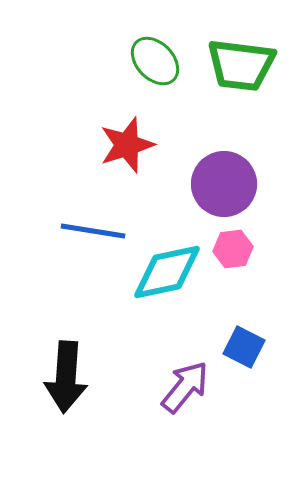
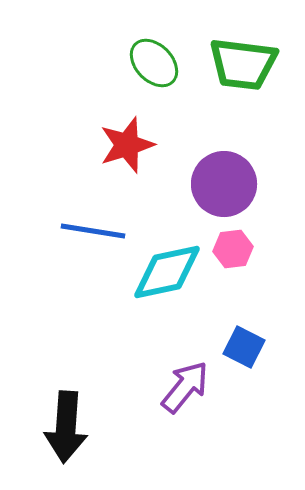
green ellipse: moved 1 px left, 2 px down
green trapezoid: moved 2 px right, 1 px up
black arrow: moved 50 px down
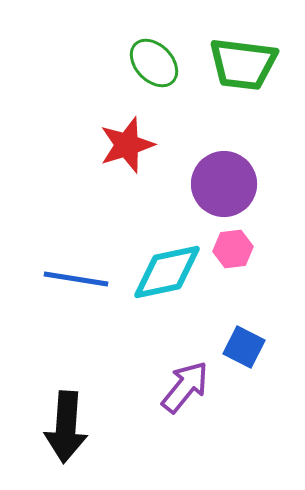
blue line: moved 17 px left, 48 px down
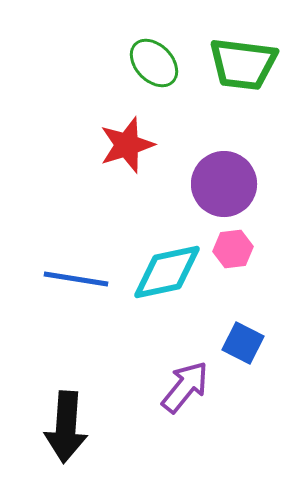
blue square: moved 1 px left, 4 px up
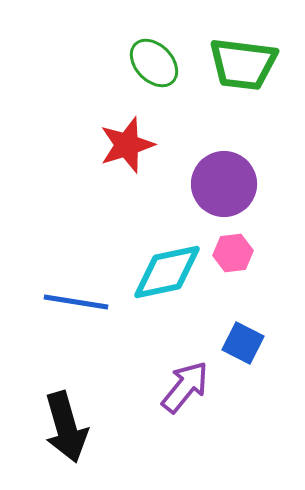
pink hexagon: moved 4 px down
blue line: moved 23 px down
black arrow: rotated 20 degrees counterclockwise
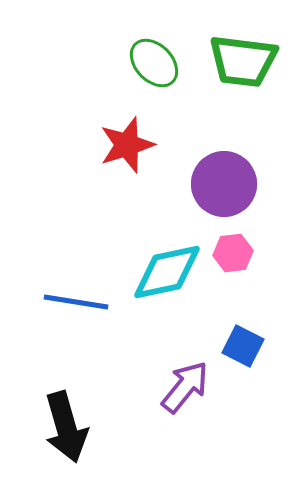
green trapezoid: moved 3 px up
blue square: moved 3 px down
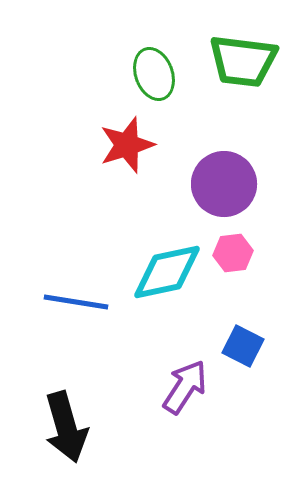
green ellipse: moved 11 px down; rotated 24 degrees clockwise
purple arrow: rotated 6 degrees counterclockwise
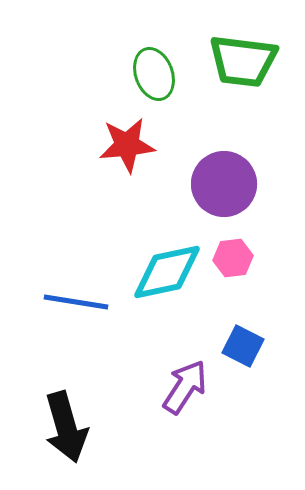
red star: rotated 12 degrees clockwise
pink hexagon: moved 5 px down
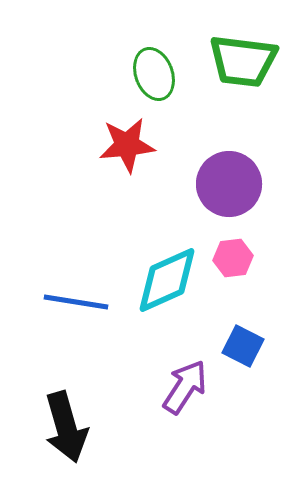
purple circle: moved 5 px right
cyan diamond: moved 8 px down; rotated 12 degrees counterclockwise
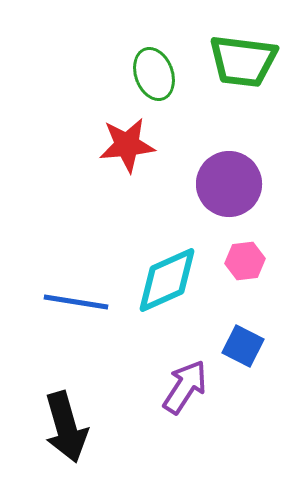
pink hexagon: moved 12 px right, 3 px down
